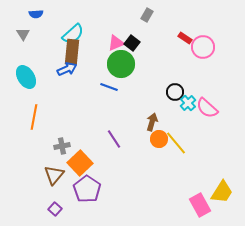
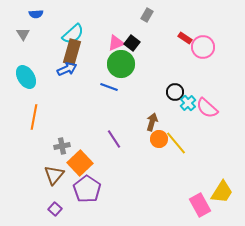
brown rectangle: rotated 10 degrees clockwise
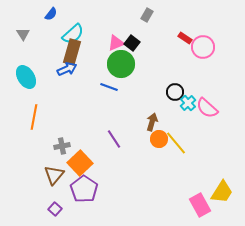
blue semicircle: moved 15 px right; rotated 48 degrees counterclockwise
purple pentagon: moved 3 px left
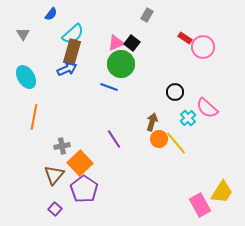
cyan cross: moved 15 px down
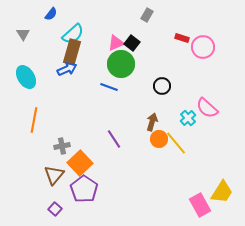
red rectangle: moved 3 px left; rotated 16 degrees counterclockwise
black circle: moved 13 px left, 6 px up
orange line: moved 3 px down
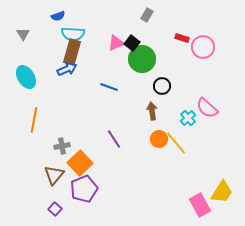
blue semicircle: moved 7 px right, 2 px down; rotated 32 degrees clockwise
cyan semicircle: rotated 45 degrees clockwise
green circle: moved 21 px right, 5 px up
brown arrow: moved 11 px up; rotated 24 degrees counterclockwise
purple pentagon: rotated 16 degrees clockwise
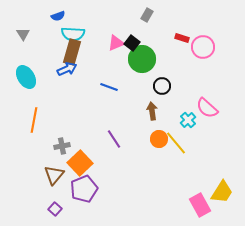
cyan cross: moved 2 px down
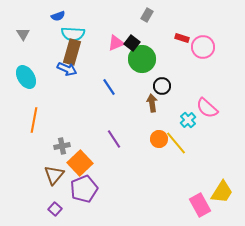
blue arrow: rotated 48 degrees clockwise
blue line: rotated 36 degrees clockwise
brown arrow: moved 8 px up
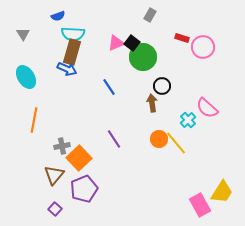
gray rectangle: moved 3 px right
green circle: moved 1 px right, 2 px up
orange square: moved 1 px left, 5 px up
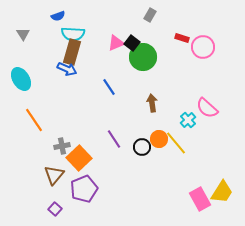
cyan ellipse: moved 5 px left, 2 px down
black circle: moved 20 px left, 61 px down
orange line: rotated 45 degrees counterclockwise
pink rectangle: moved 6 px up
